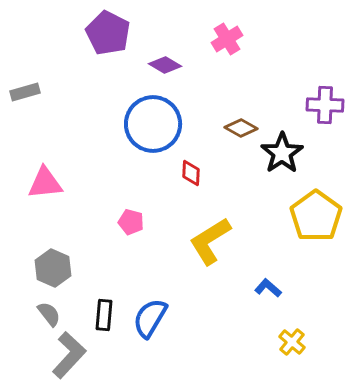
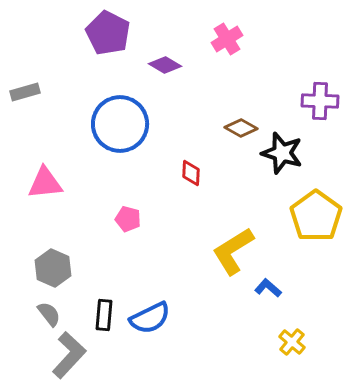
purple cross: moved 5 px left, 4 px up
blue circle: moved 33 px left
black star: rotated 21 degrees counterclockwise
pink pentagon: moved 3 px left, 3 px up
yellow L-shape: moved 23 px right, 10 px down
blue semicircle: rotated 147 degrees counterclockwise
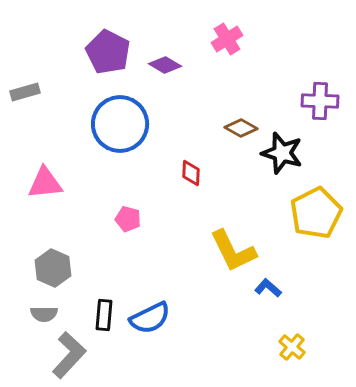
purple pentagon: moved 19 px down
yellow pentagon: moved 3 px up; rotated 9 degrees clockwise
yellow L-shape: rotated 84 degrees counterclockwise
gray semicircle: moved 5 px left; rotated 128 degrees clockwise
yellow cross: moved 5 px down
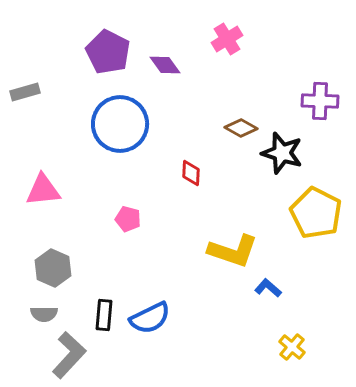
purple diamond: rotated 24 degrees clockwise
pink triangle: moved 2 px left, 7 px down
yellow pentagon: rotated 18 degrees counterclockwise
yellow L-shape: rotated 45 degrees counterclockwise
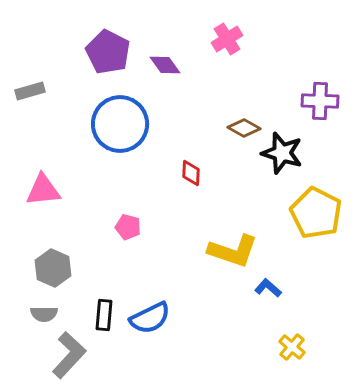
gray rectangle: moved 5 px right, 1 px up
brown diamond: moved 3 px right
pink pentagon: moved 8 px down
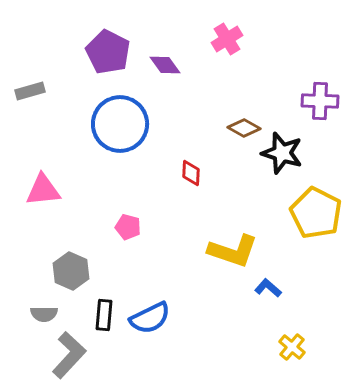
gray hexagon: moved 18 px right, 3 px down
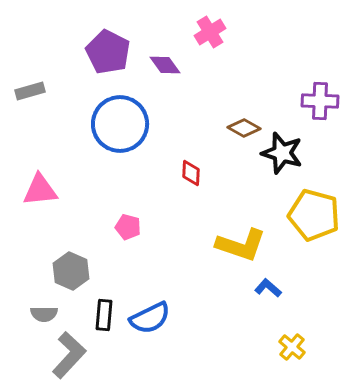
pink cross: moved 17 px left, 7 px up
pink triangle: moved 3 px left
yellow pentagon: moved 2 px left, 2 px down; rotated 12 degrees counterclockwise
yellow L-shape: moved 8 px right, 6 px up
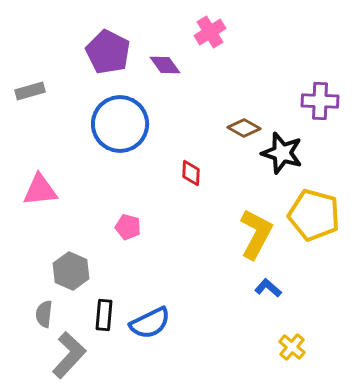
yellow L-shape: moved 15 px right, 11 px up; rotated 81 degrees counterclockwise
gray semicircle: rotated 96 degrees clockwise
blue semicircle: moved 5 px down
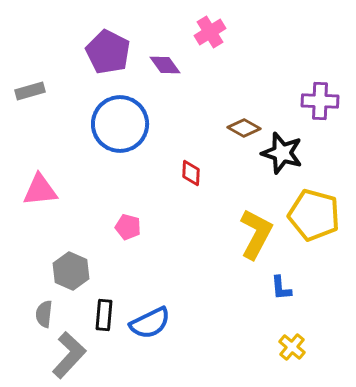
blue L-shape: moved 13 px right; rotated 136 degrees counterclockwise
